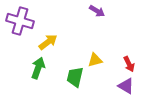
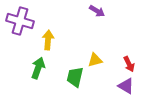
yellow arrow: moved 2 px up; rotated 48 degrees counterclockwise
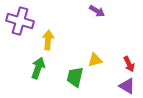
purple triangle: moved 1 px right
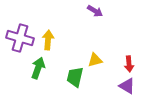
purple arrow: moved 2 px left
purple cross: moved 17 px down
red arrow: rotated 21 degrees clockwise
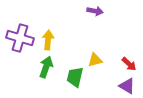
purple arrow: rotated 21 degrees counterclockwise
red arrow: rotated 42 degrees counterclockwise
green arrow: moved 8 px right, 1 px up
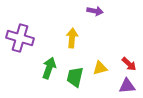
yellow arrow: moved 24 px right, 2 px up
yellow triangle: moved 5 px right, 8 px down
green arrow: moved 3 px right, 1 px down
purple triangle: rotated 36 degrees counterclockwise
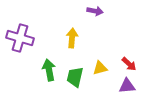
green arrow: moved 2 px down; rotated 30 degrees counterclockwise
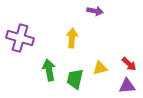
green trapezoid: moved 2 px down
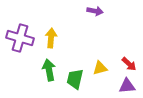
yellow arrow: moved 21 px left
